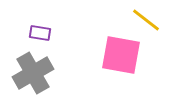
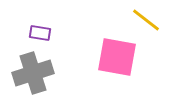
pink square: moved 4 px left, 2 px down
gray cross: rotated 12 degrees clockwise
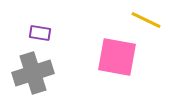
yellow line: rotated 12 degrees counterclockwise
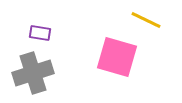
pink square: rotated 6 degrees clockwise
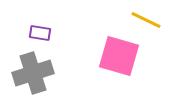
pink square: moved 2 px right, 1 px up
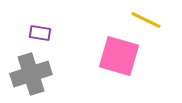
gray cross: moved 2 px left, 1 px down
